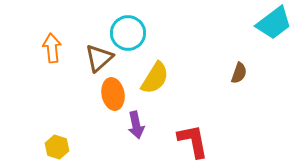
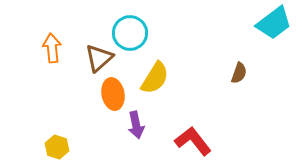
cyan circle: moved 2 px right
red L-shape: rotated 27 degrees counterclockwise
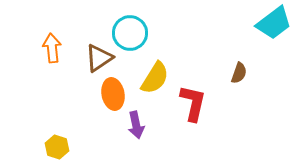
brown triangle: rotated 8 degrees clockwise
red L-shape: moved 38 px up; rotated 51 degrees clockwise
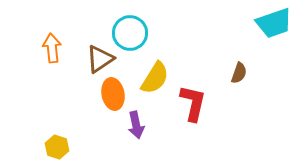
cyan trapezoid: rotated 18 degrees clockwise
brown triangle: moved 1 px right, 1 px down
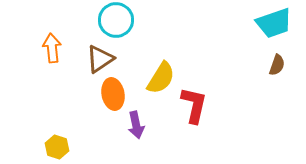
cyan circle: moved 14 px left, 13 px up
brown semicircle: moved 38 px right, 8 px up
yellow semicircle: moved 6 px right
red L-shape: moved 1 px right, 2 px down
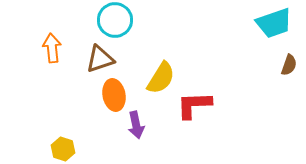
cyan circle: moved 1 px left
brown triangle: rotated 16 degrees clockwise
brown semicircle: moved 12 px right
orange ellipse: moved 1 px right, 1 px down
red L-shape: rotated 105 degrees counterclockwise
yellow hexagon: moved 6 px right, 2 px down
